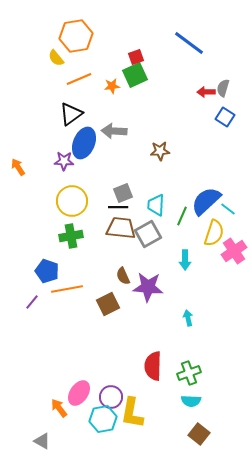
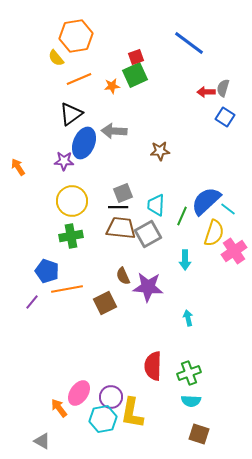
brown square at (108, 304): moved 3 px left, 1 px up
brown square at (199, 434): rotated 20 degrees counterclockwise
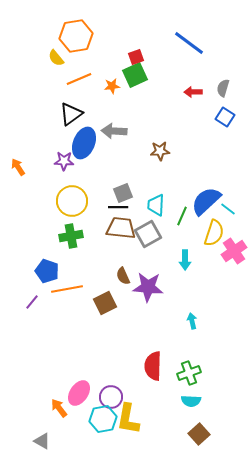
red arrow at (206, 92): moved 13 px left
cyan arrow at (188, 318): moved 4 px right, 3 px down
yellow L-shape at (132, 413): moved 4 px left, 6 px down
brown square at (199, 434): rotated 30 degrees clockwise
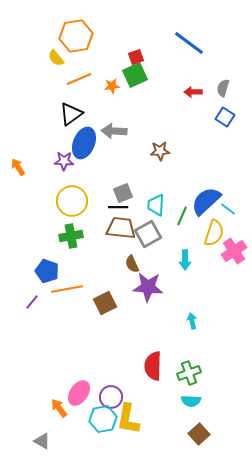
brown semicircle at (123, 276): moved 9 px right, 12 px up
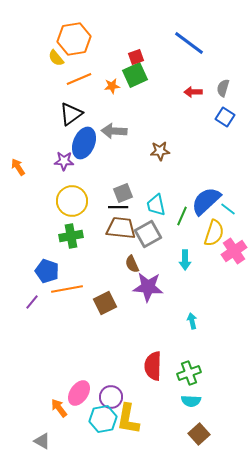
orange hexagon at (76, 36): moved 2 px left, 3 px down
cyan trapezoid at (156, 205): rotated 15 degrees counterclockwise
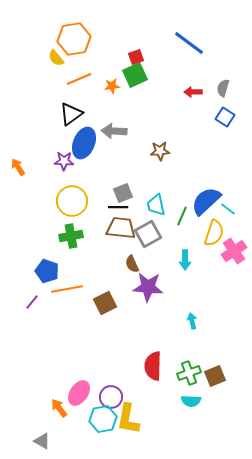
brown square at (199, 434): moved 16 px right, 58 px up; rotated 20 degrees clockwise
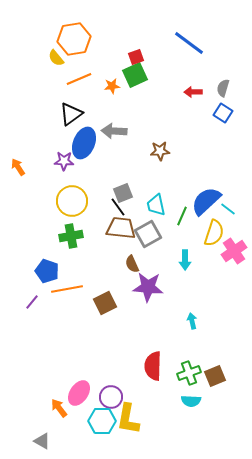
blue square at (225, 117): moved 2 px left, 4 px up
black line at (118, 207): rotated 54 degrees clockwise
cyan hexagon at (103, 419): moved 1 px left, 2 px down; rotated 12 degrees clockwise
